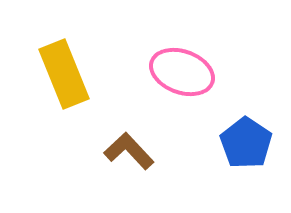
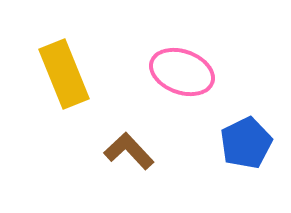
blue pentagon: rotated 12 degrees clockwise
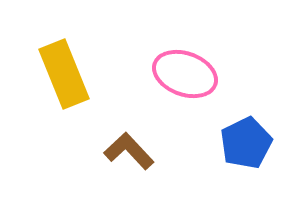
pink ellipse: moved 3 px right, 2 px down
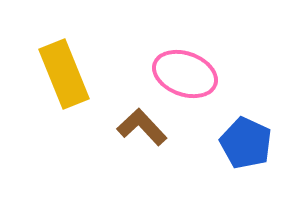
blue pentagon: rotated 21 degrees counterclockwise
brown L-shape: moved 13 px right, 24 px up
